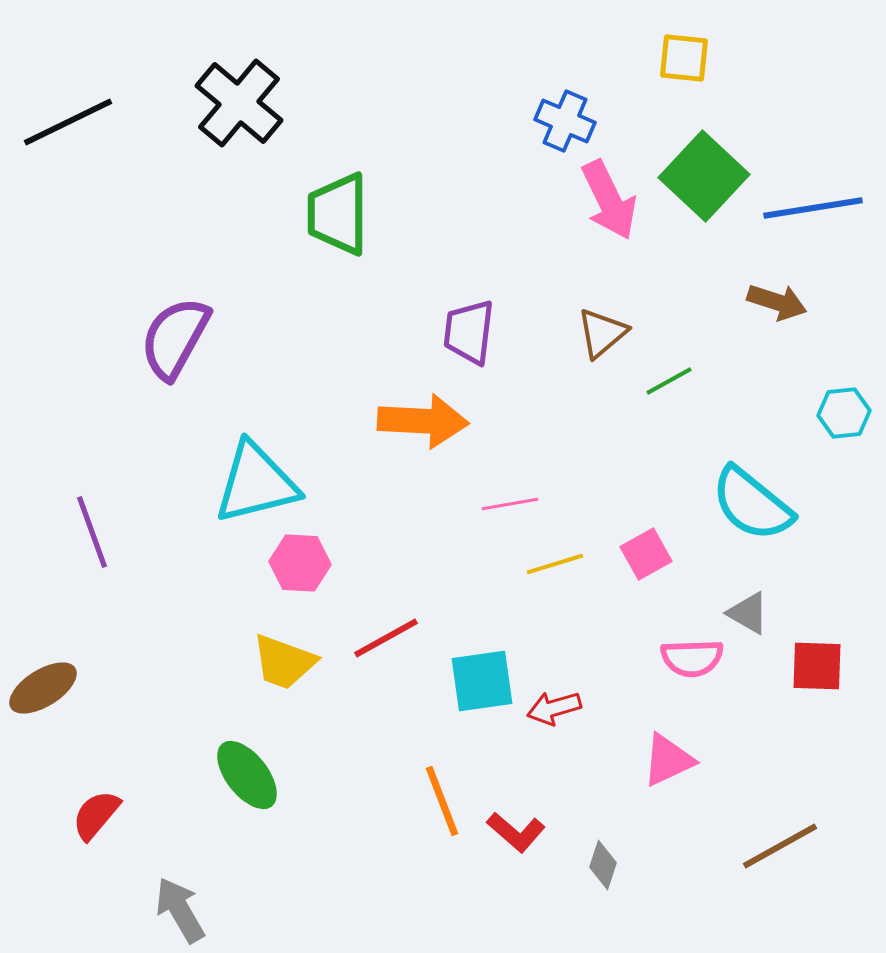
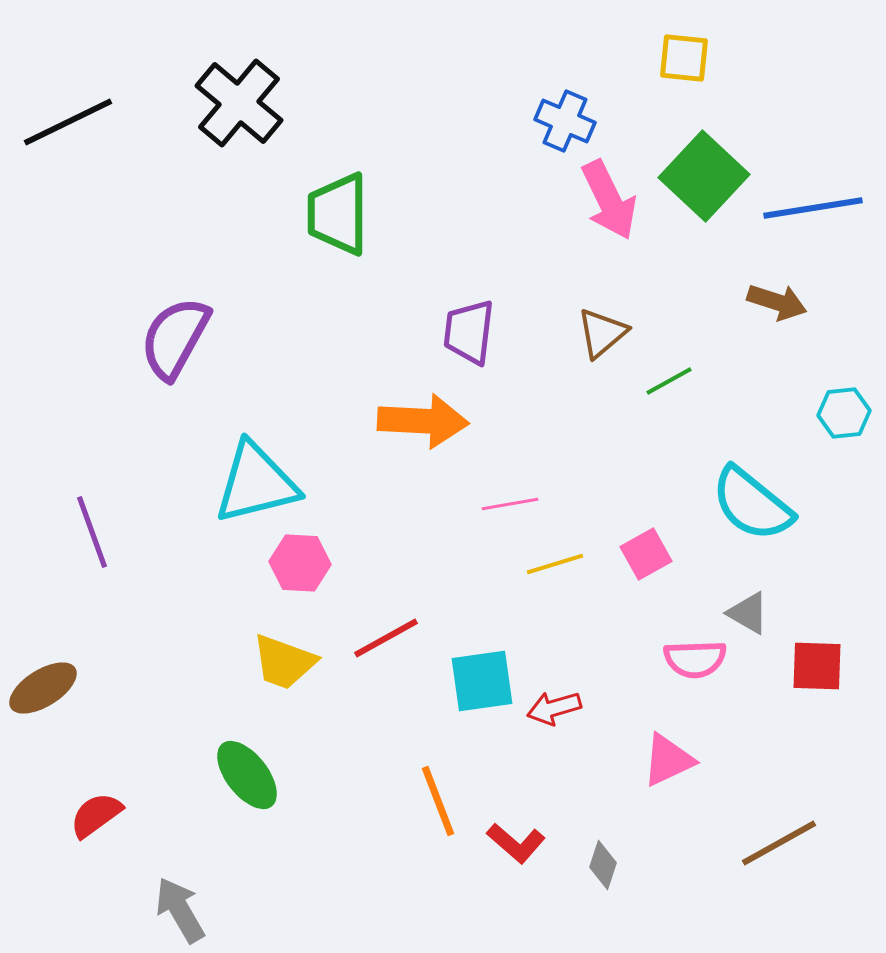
pink semicircle: moved 3 px right, 1 px down
orange line: moved 4 px left
red semicircle: rotated 14 degrees clockwise
red L-shape: moved 11 px down
brown line: moved 1 px left, 3 px up
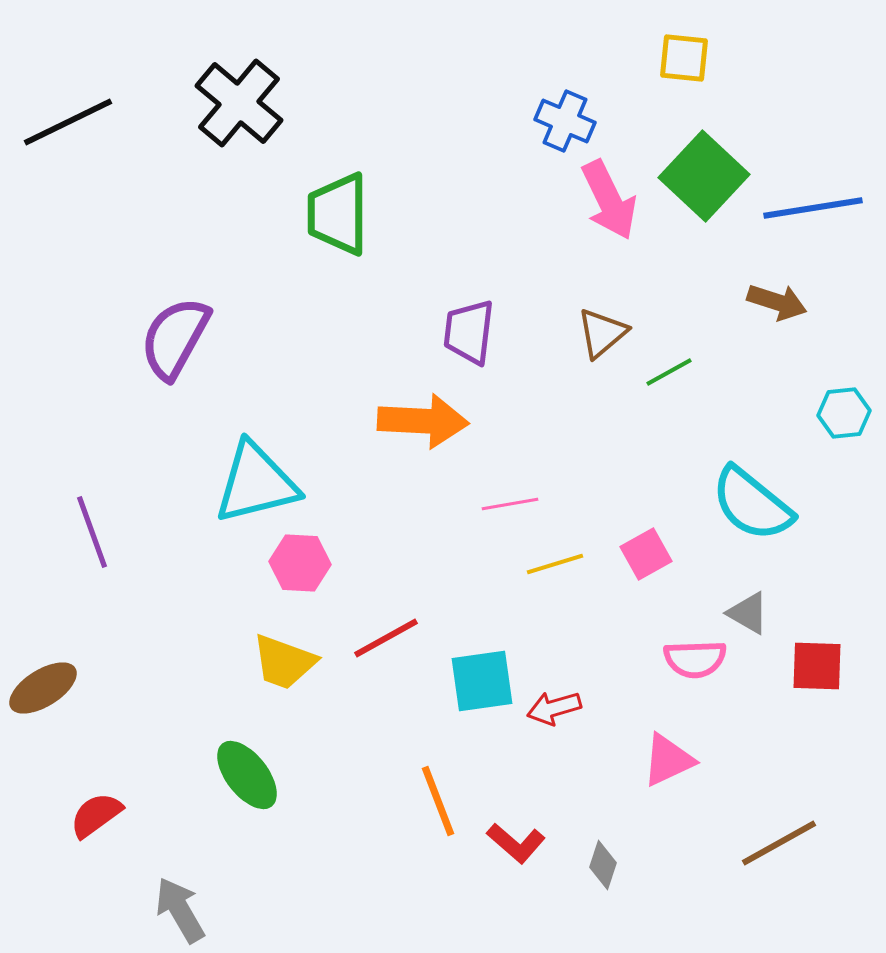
green line: moved 9 px up
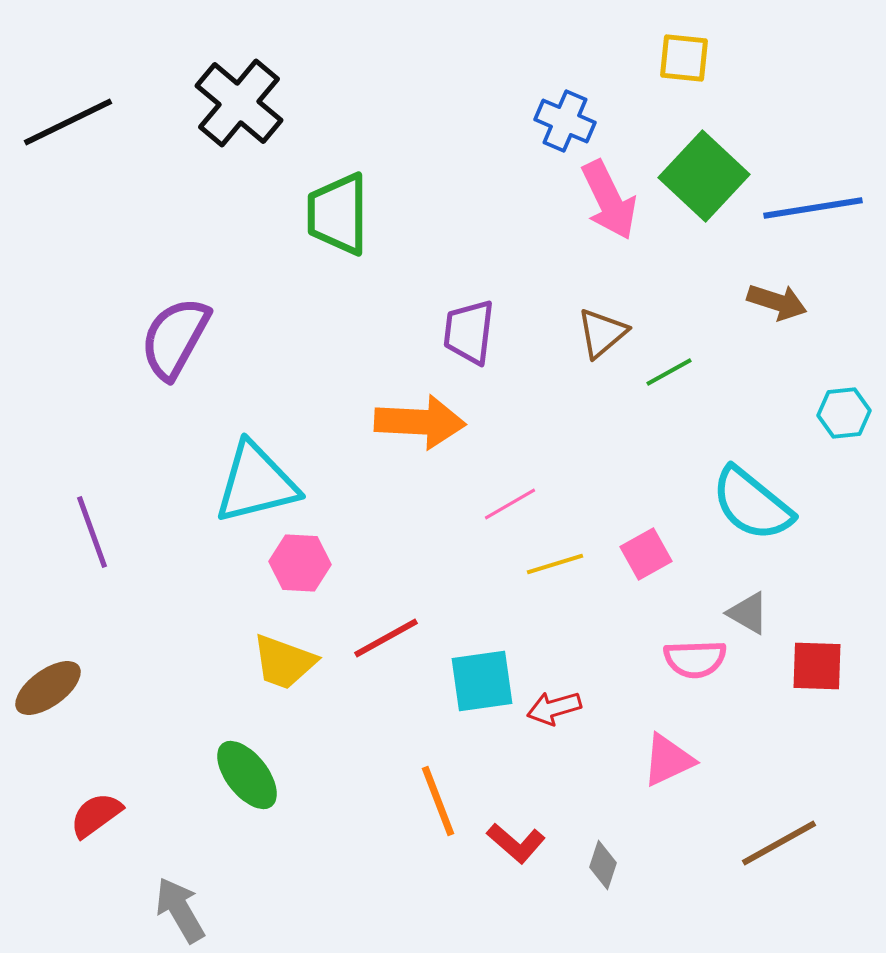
orange arrow: moved 3 px left, 1 px down
pink line: rotated 20 degrees counterclockwise
brown ellipse: moved 5 px right; rotated 4 degrees counterclockwise
